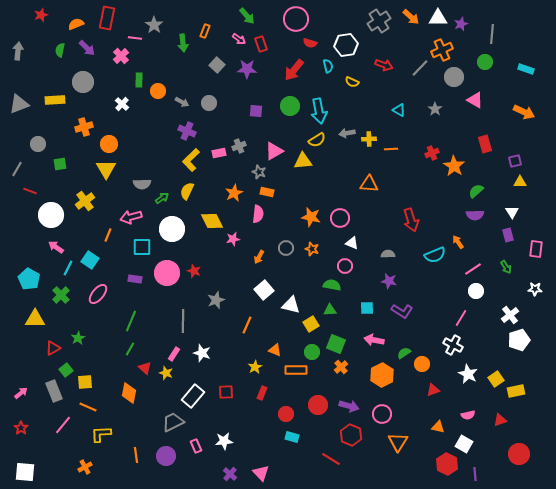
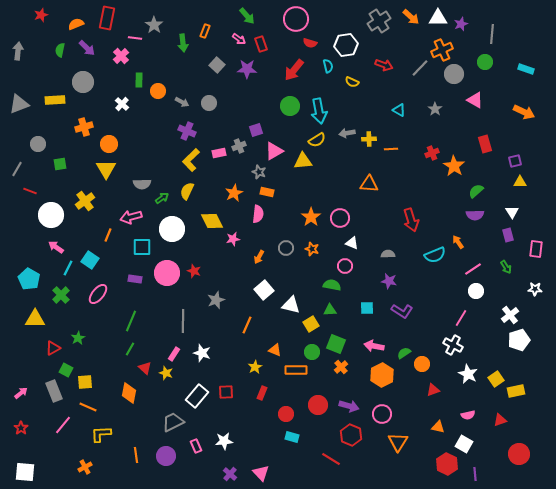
gray circle at (454, 77): moved 3 px up
purple square at (256, 111): moved 19 px down; rotated 24 degrees counterclockwise
orange star at (311, 217): rotated 24 degrees clockwise
pink arrow at (374, 340): moved 6 px down
green square at (66, 370): rotated 24 degrees counterclockwise
white rectangle at (193, 396): moved 4 px right
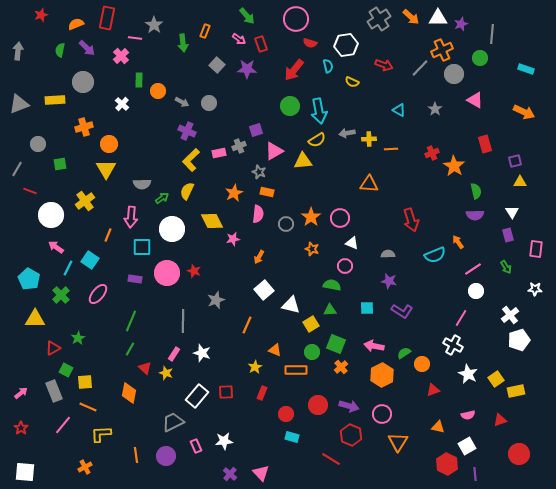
gray cross at (379, 21): moved 2 px up
green circle at (485, 62): moved 5 px left, 4 px up
green semicircle at (476, 191): rotated 119 degrees clockwise
pink arrow at (131, 217): rotated 70 degrees counterclockwise
gray circle at (286, 248): moved 24 px up
white square at (464, 444): moved 3 px right, 2 px down; rotated 30 degrees clockwise
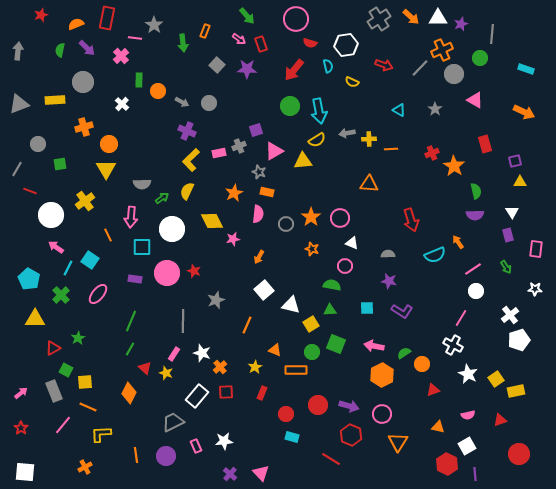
orange line at (108, 235): rotated 48 degrees counterclockwise
orange cross at (341, 367): moved 121 px left
orange diamond at (129, 393): rotated 15 degrees clockwise
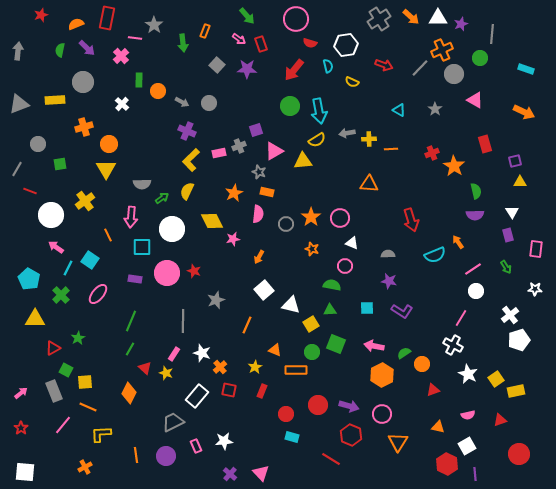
red square at (226, 392): moved 3 px right, 2 px up; rotated 14 degrees clockwise
red rectangle at (262, 393): moved 2 px up
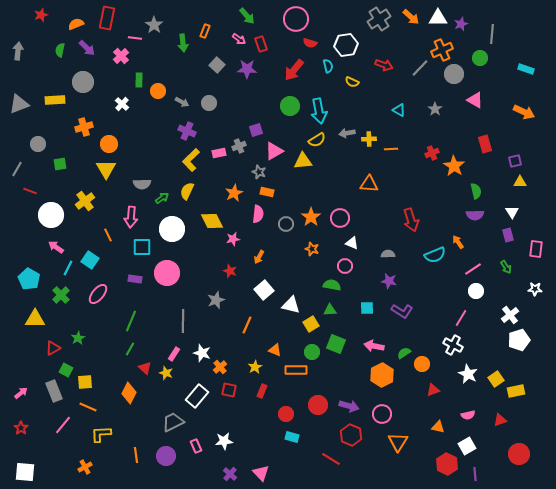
red star at (194, 271): moved 36 px right
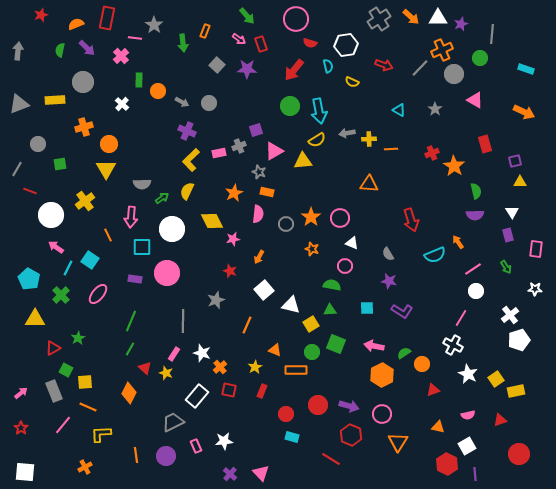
gray semicircle at (388, 254): rotated 120 degrees counterclockwise
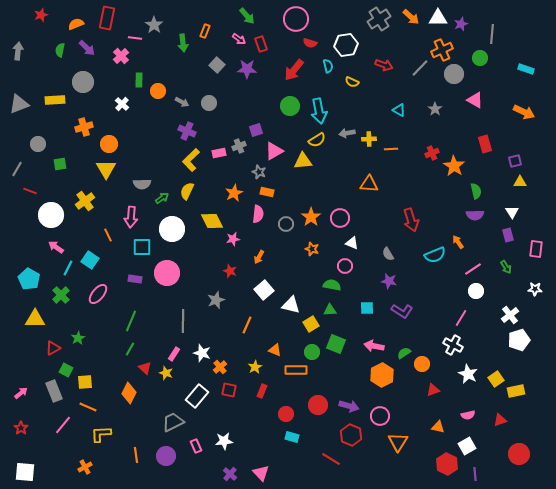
pink circle at (382, 414): moved 2 px left, 2 px down
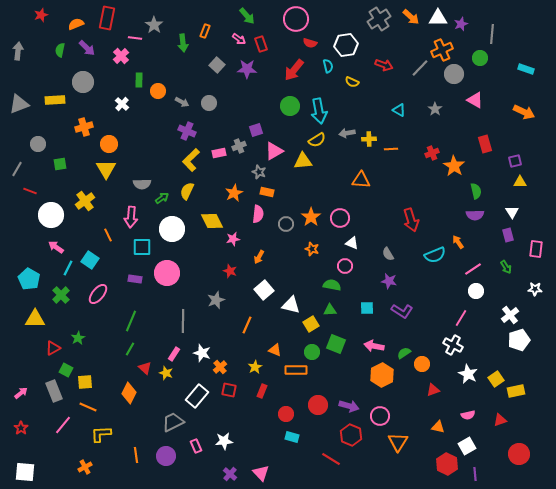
orange triangle at (369, 184): moved 8 px left, 4 px up
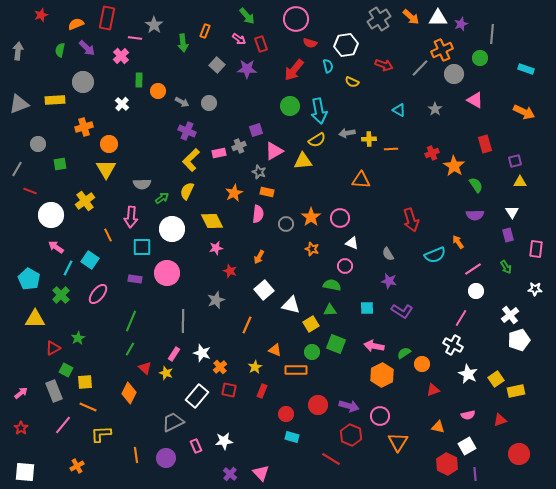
green semicircle at (476, 191): moved 6 px up; rotated 21 degrees counterclockwise
pink star at (233, 239): moved 17 px left, 9 px down
purple circle at (166, 456): moved 2 px down
orange cross at (85, 467): moved 8 px left, 1 px up
